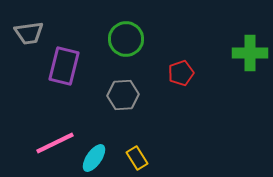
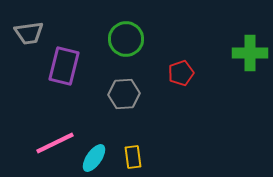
gray hexagon: moved 1 px right, 1 px up
yellow rectangle: moved 4 px left, 1 px up; rotated 25 degrees clockwise
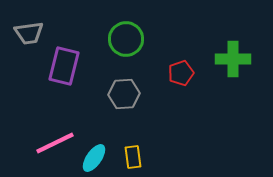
green cross: moved 17 px left, 6 px down
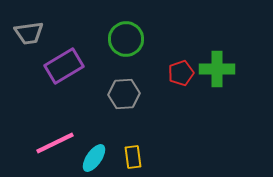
green cross: moved 16 px left, 10 px down
purple rectangle: rotated 45 degrees clockwise
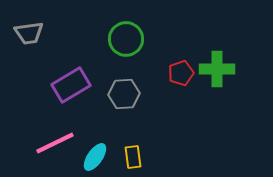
purple rectangle: moved 7 px right, 19 px down
cyan ellipse: moved 1 px right, 1 px up
